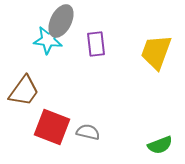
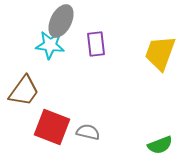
cyan star: moved 2 px right, 5 px down
yellow trapezoid: moved 4 px right, 1 px down
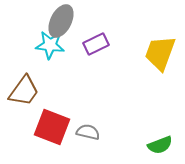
purple rectangle: rotated 70 degrees clockwise
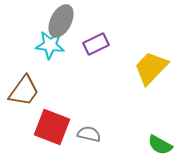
yellow trapezoid: moved 9 px left, 15 px down; rotated 24 degrees clockwise
gray semicircle: moved 1 px right, 2 px down
green semicircle: rotated 50 degrees clockwise
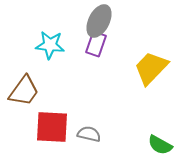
gray ellipse: moved 38 px right
purple rectangle: rotated 45 degrees counterclockwise
red square: rotated 18 degrees counterclockwise
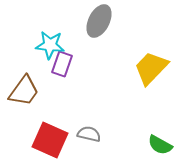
purple rectangle: moved 34 px left, 20 px down
red square: moved 2 px left, 13 px down; rotated 21 degrees clockwise
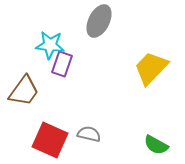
green semicircle: moved 4 px left
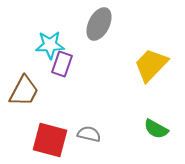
gray ellipse: moved 3 px down
cyan star: rotated 8 degrees counterclockwise
yellow trapezoid: moved 3 px up
brown trapezoid: rotated 8 degrees counterclockwise
red square: rotated 9 degrees counterclockwise
green semicircle: moved 16 px up
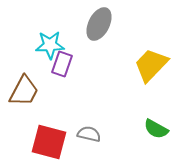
red square: moved 1 px left, 2 px down
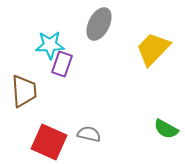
yellow trapezoid: moved 2 px right, 16 px up
brown trapezoid: rotated 32 degrees counterclockwise
green semicircle: moved 10 px right
red square: rotated 9 degrees clockwise
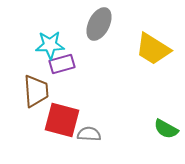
yellow trapezoid: rotated 102 degrees counterclockwise
purple rectangle: rotated 55 degrees clockwise
brown trapezoid: moved 12 px right
gray semicircle: rotated 10 degrees counterclockwise
red square: moved 13 px right, 22 px up; rotated 9 degrees counterclockwise
